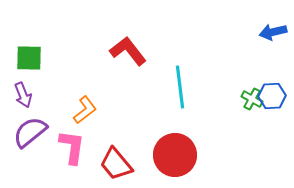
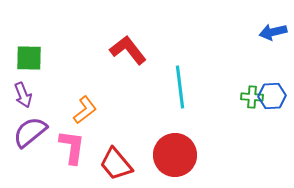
red L-shape: moved 1 px up
green cross: moved 2 px up; rotated 25 degrees counterclockwise
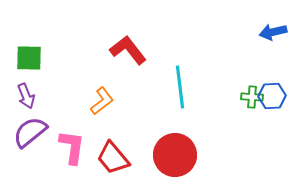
purple arrow: moved 3 px right, 1 px down
orange L-shape: moved 17 px right, 9 px up
red trapezoid: moved 3 px left, 6 px up
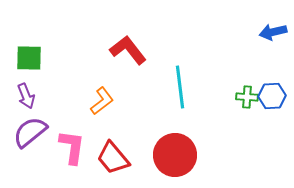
green cross: moved 5 px left
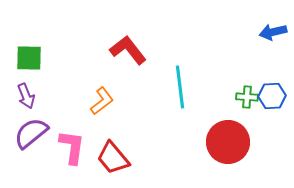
purple semicircle: moved 1 px right, 1 px down
red circle: moved 53 px right, 13 px up
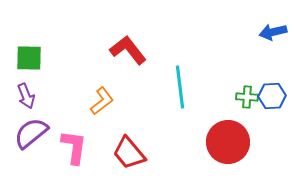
pink L-shape: moved 2 px right
red trapezoid: moved 16 px right, 5 px up
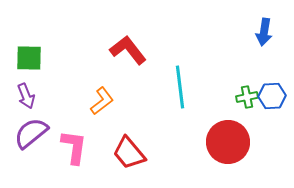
blue arrow: moved 9 px left; rotated 68 degrees counterclockwise
green cross: rotated 15 degrees counterclockwise
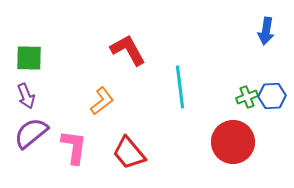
blue arrow: moved 2 px right, 1 px up
red L-shape: rotated 9 degrees clockwise
green cross: rotated 10 degrees counterclockwise
red circle: moved 5 px right
